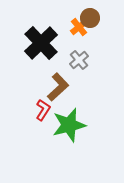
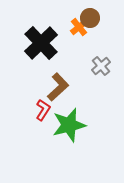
gray cross: moved 22 px right, 6 px down
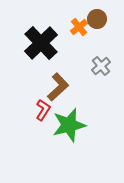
brown circle: moved 7 px right, 1 px down
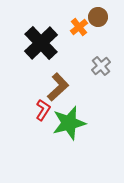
brown circle: moved 1 px right, 2 px up
green star: moved 2 px up
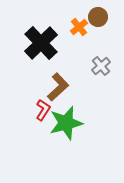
green star: moved 3 px left
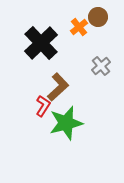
red L-shape: moved 4 px up
